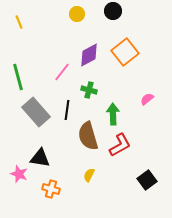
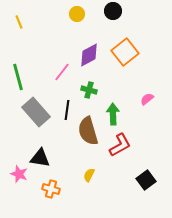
brown semicircle: moved 5 px up
black square: moved 1 px left
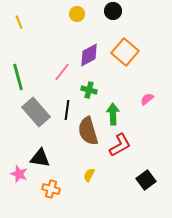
orange square: rotated 12 degrees counterclockwise
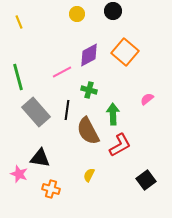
pink line: rotated 24 degrees clockwise
brown semicircle: rotated 12 degrees counterclockwise
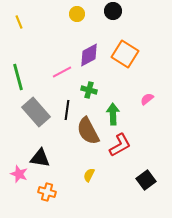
orange square: moved 2 px down; rotated 8 degrees counterclockwise
orange cross: moved 4 px left, 3 px down
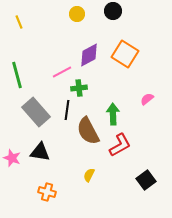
green line: moved 1 px left, 2 px up
green cross: moved 10 px left, 2 px up; rotated 21 degrees counterclockwise
black triangle: moved 6 px up
pink star: moved 7 px left, 16 px up
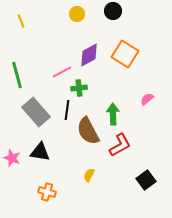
yellow line: moved 2 px right, 1 px up
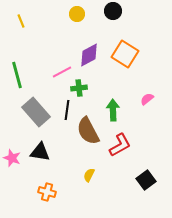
green arrow: moved 4 px up
